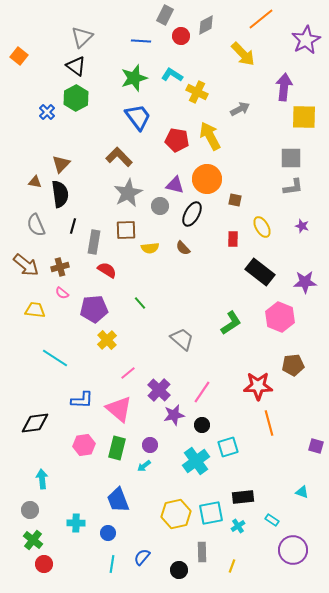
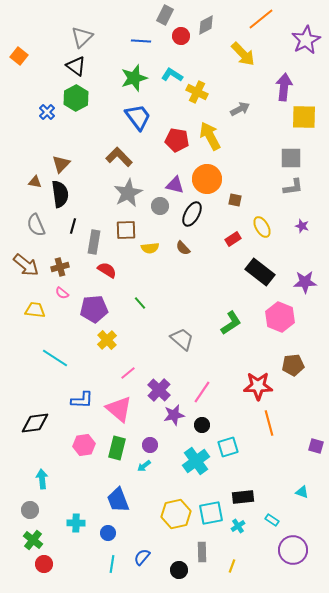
red rectangle at (233, 239): rotated 56 degrees clockwise
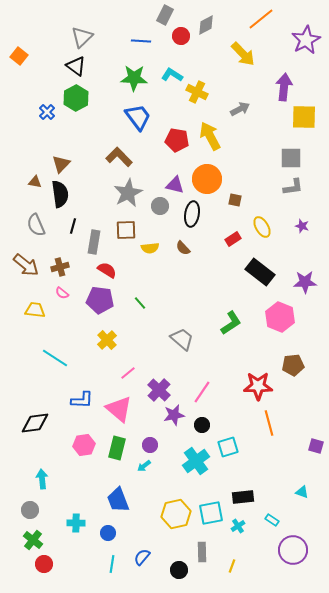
green star at (134, 78): rotated 20 degrees clockwise
black ellipse at (192, 214): rotated 20 degrees counterclockwise
purple pentagon at (94, 309): moved 6 px right, 9 px up; rotated 12 degrees clockwise
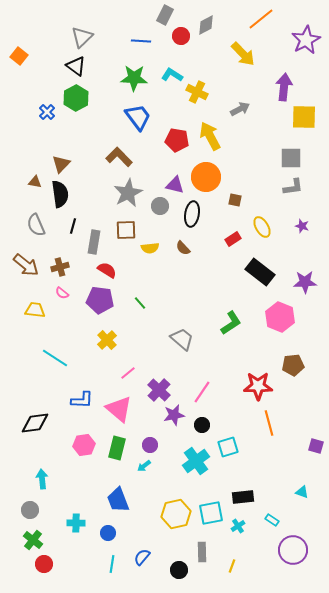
orange circle at (207, 179): moved 1 px left, 2 px up
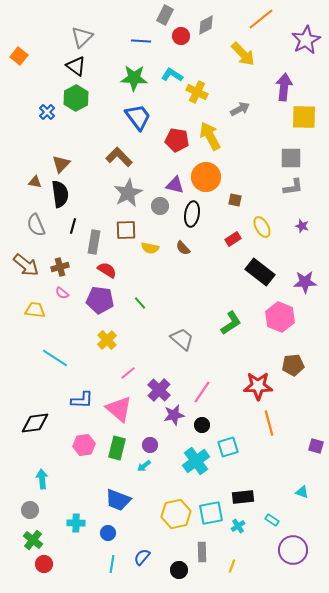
yellow semicircle at (150, 248): rotated 18 degrees clockwise
blue trapezoid at (118, 500): rotated 48 degrees counterclockwise
